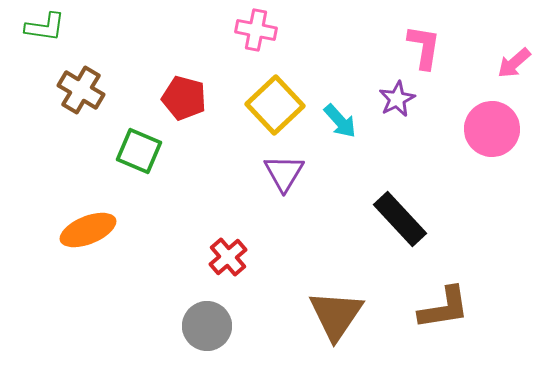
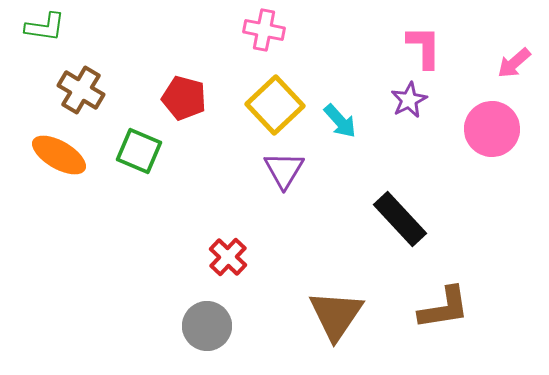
pink cross: moved 8 px right
pink L-shape: rotated 9 degrees counterclockwise
purple star: moved 12 px right, 1 px down
purple triangle: moved 3 px up
orange ellipse: moved 29 px left, 75 px up; rotated 52 degrees clockwise
red cross: rotated 6 degrees counterclockwise
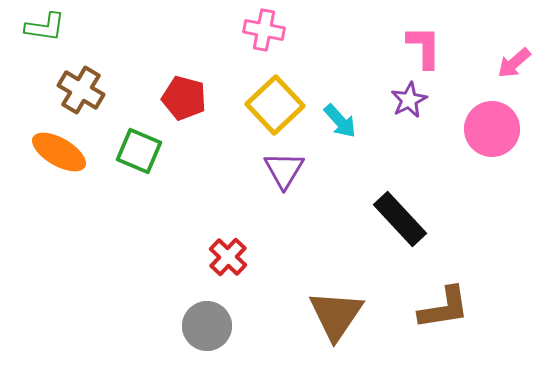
orange ellipse: moved 3 px up
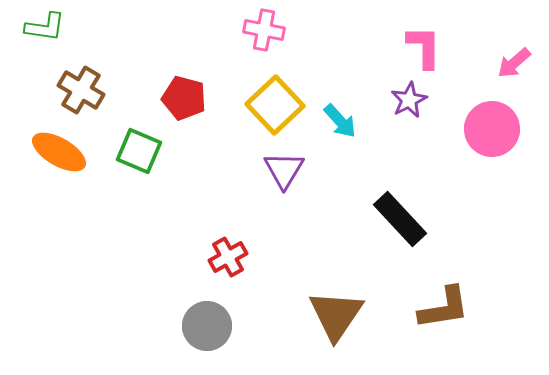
red cross: rotated 18 degrees clockwise
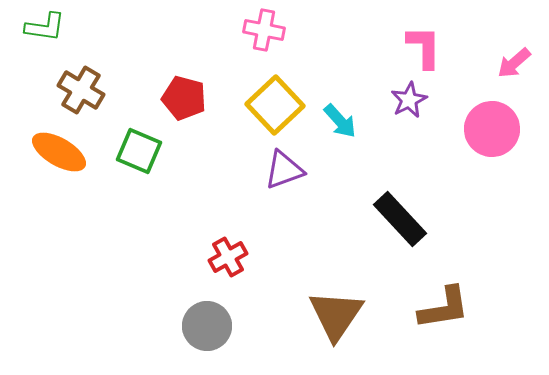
purple triangle: rotated 39 degrees clockwise
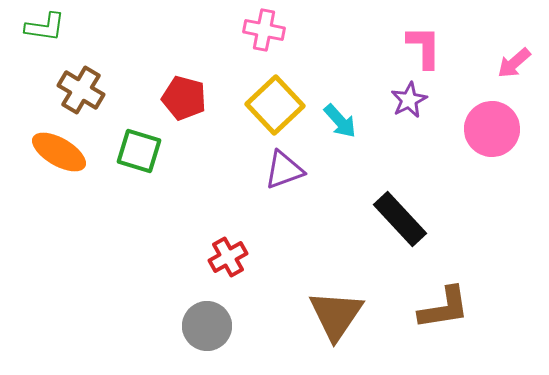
green square: rotated 6 degrees counterclockwise
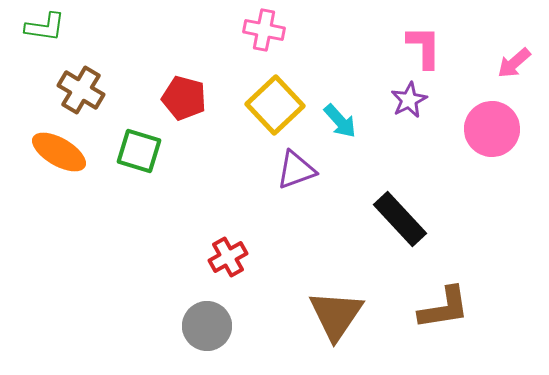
purple triangle: moved 12 px right
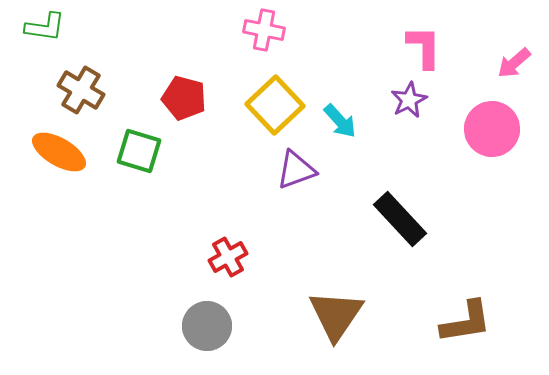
brown L-shape: moved 22 px right, 14 px down
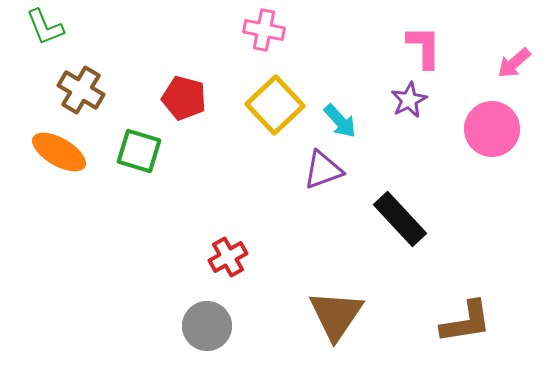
green L-shape: rotated 60 degrees clockwise
purple triangle: moved 27 px right
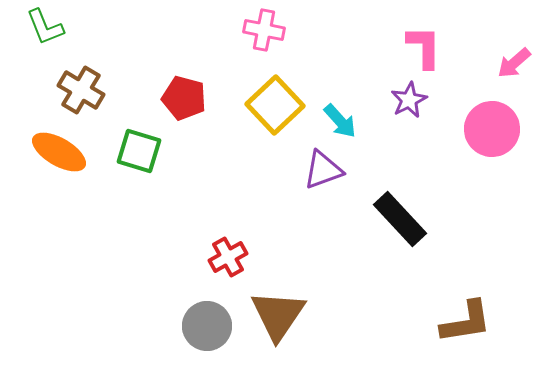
brown triangle: moved 58 px left
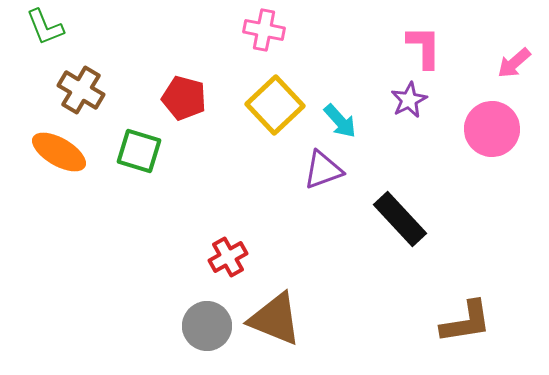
brown triangle: moved 3 px left, 4 px down; rotated 42 degrees counterclockwise
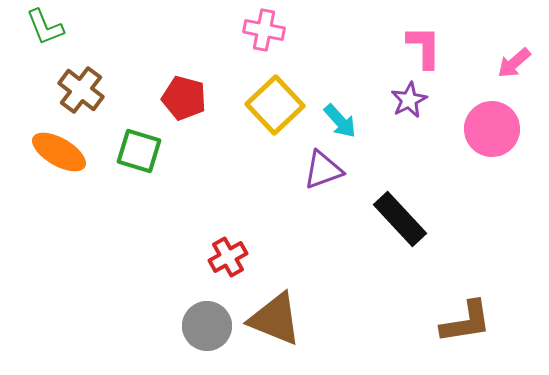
brown cross: rotated 6 degrees clockwise
